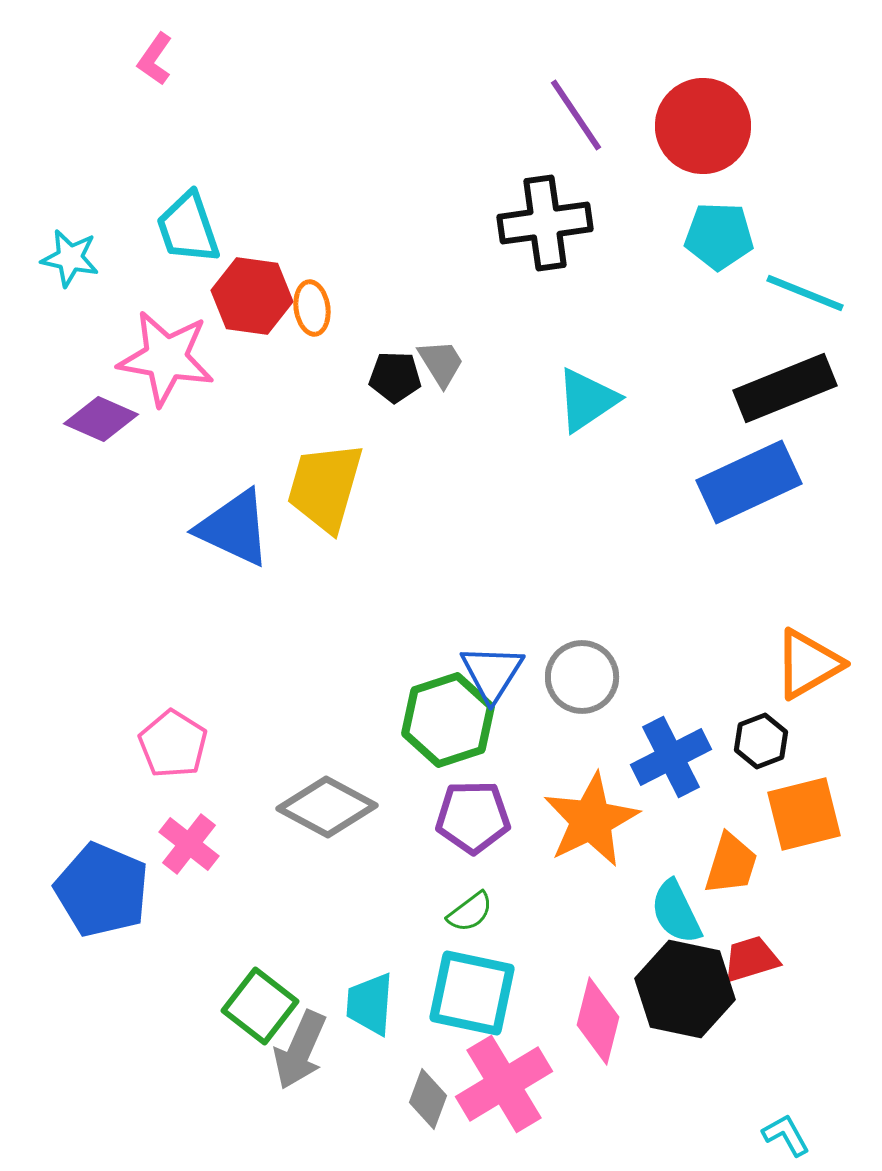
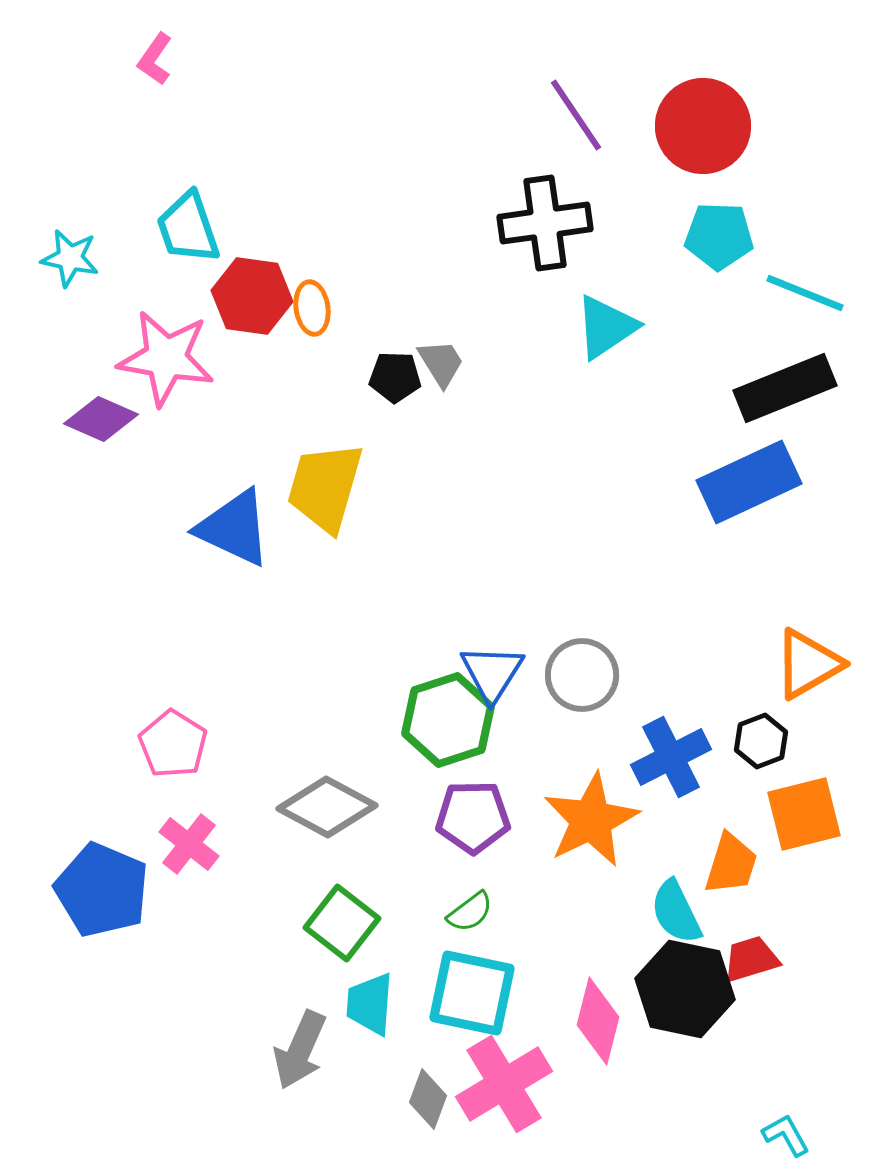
cyan triangle at (587, 400): moved 19 px right, 73 px up
gray circle at (582, 677): moved 2 px up
green square at (260, 1006): moved 82 px right, 83 px up
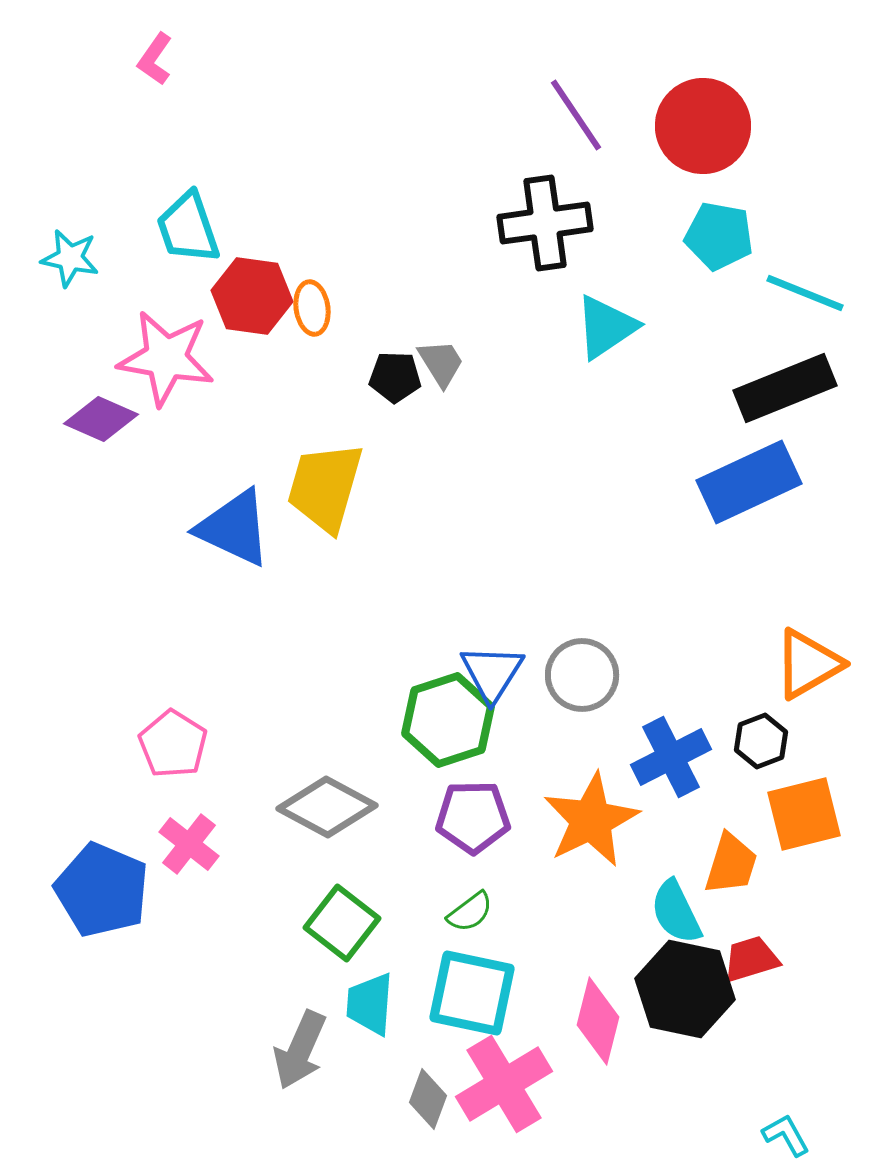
cyan pentagon at (719, 236): rotated 8 degrees clockwise
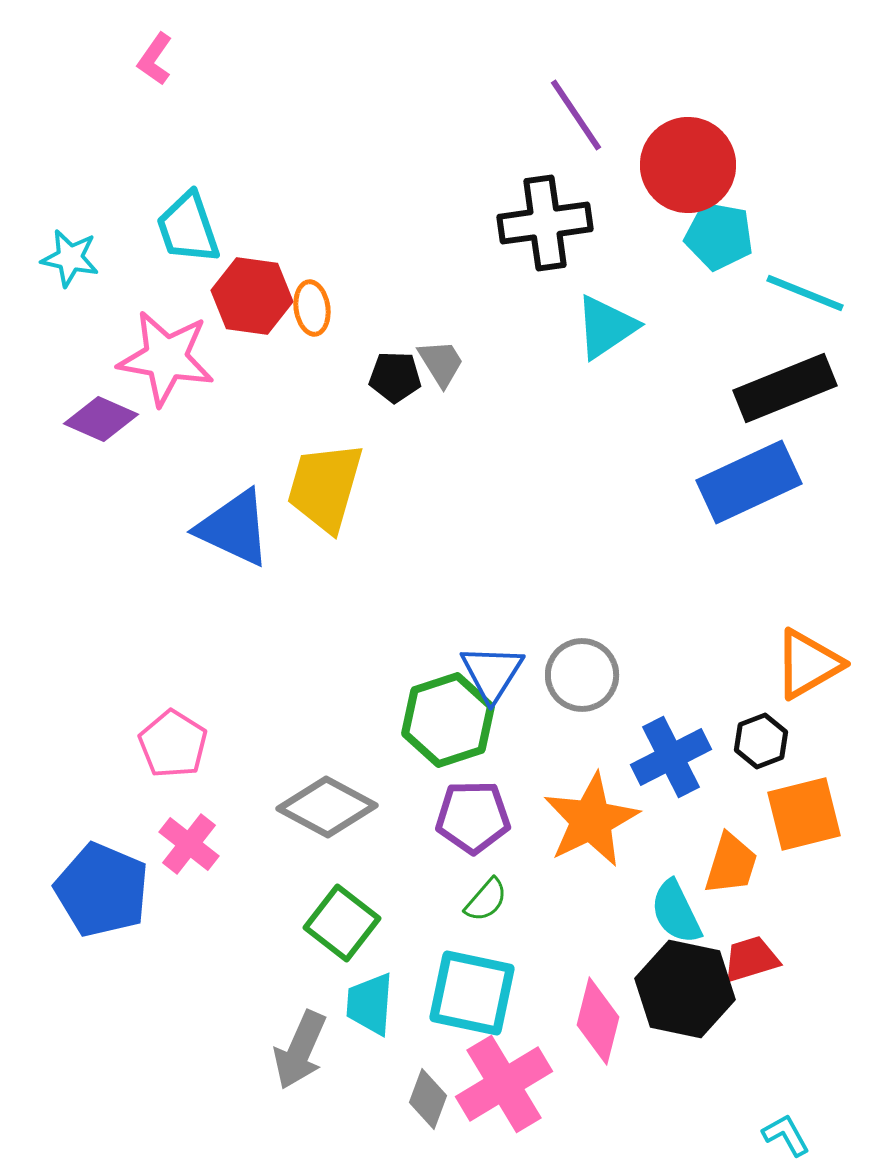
red circle at (703, 126): moved 15 px left, 39 px down
green semicircle at (470, 912): moved 16 px right, 12 px up; rotated 12 degrees counterclockwise
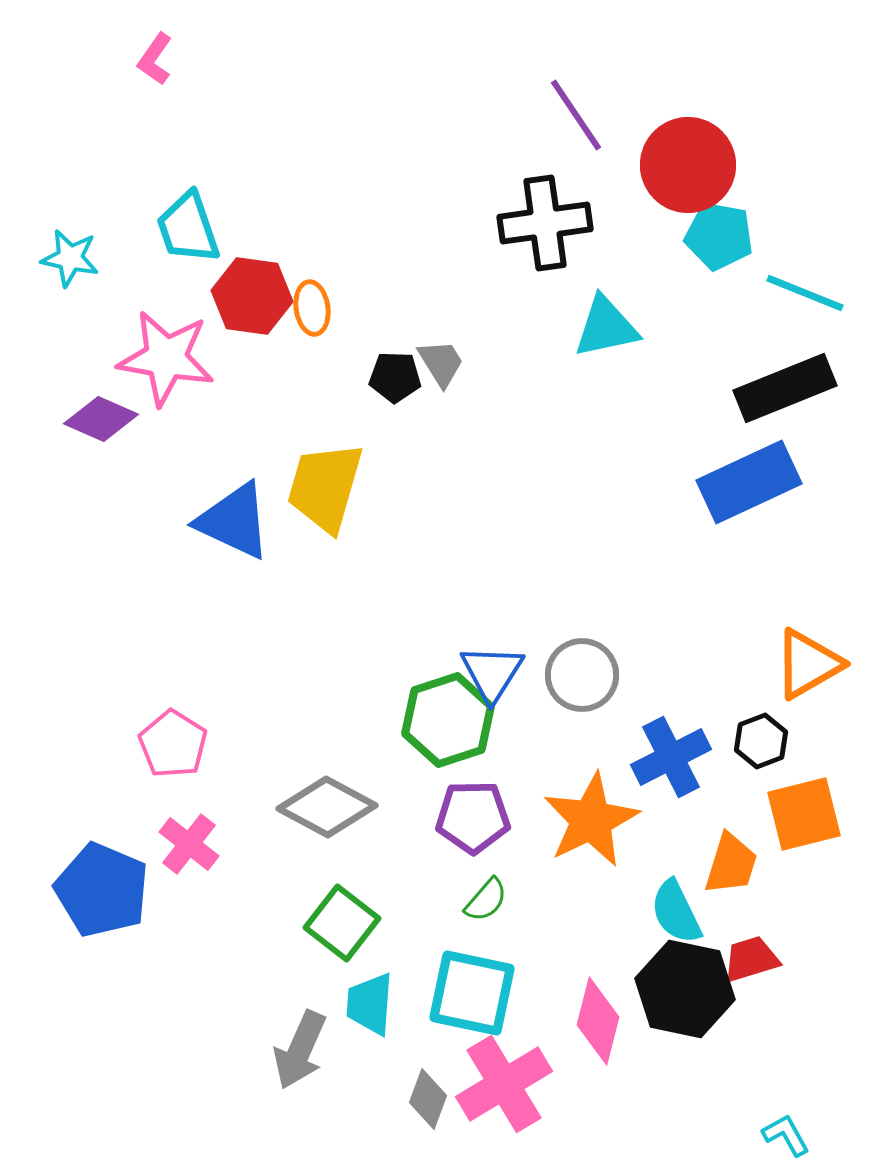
cyan triangle at (606, 327): rotated 22 degrees clockwise
blue triangle at (234, 528): moved 7 px up
